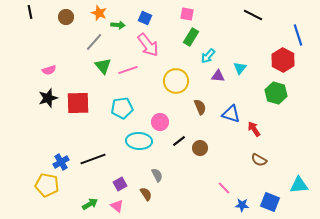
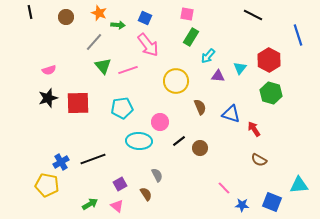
red hexagon at (283, 60): moved 14 px left
green hexagon at (276, 93): moved 5 px left
blue square at (270, 202): moved 2 px right
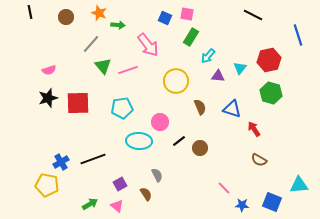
blue square at (145, 18): moved 20 px right
gray line at (94, 42): moved 3 px left, 2 px down
red hexagon at (269, 60): rotated 20 degrees clockwise
blue triangle at (231, 114): moved 1 px right, 5 px up
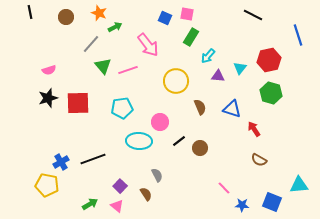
green arrow at (118, 25): moved 3 px left, 2 px down; rotated 32 degrees counterclockwise
purple square at (120, 184): moved 2 px down; rotated 16 degrees counterclockwise
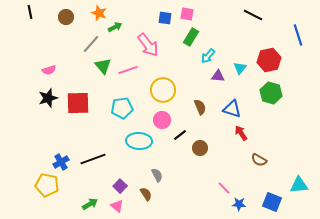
blue square at (165, 18): rotated 16 degrees counterclockwise
yellow circle at (176, 81): moved 13 px left, 9 px down
pink circle at (160, 122): moved 2 px right, 2 px up
red arrow at (254, 129): moved 13 px left, 4 px down
black line at (179, 141): moved 1 px right, 6 px up
blue star at (242, 205): moved 3 px left, 1 px up
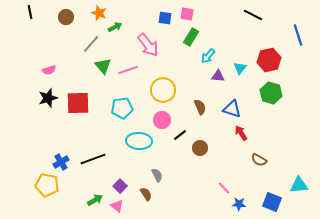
green arrow at (90, 204): moved 5 px right, 4 px up
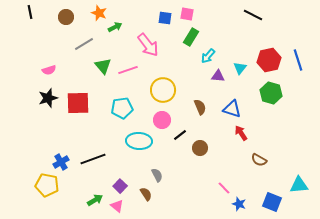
blue line at (298, 35): moved 25 px down
gray line at (91, 44): moved 7 px left; rotated 18 degrees clockwise
blue star at (239, 204): rotated 16 degrees clockwise
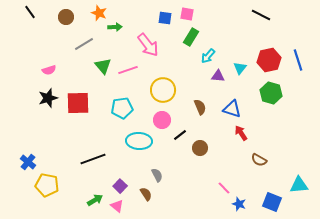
black line at (30, 12): rotated 24 degrees counterclockwise
black line at (253, 15): moved 8 px right
green arrow at (115, 27): rotated 24 degrees clockwise
blue cross at (61, 162): moved 33 px left; rotated 21 degrees counterclockwise
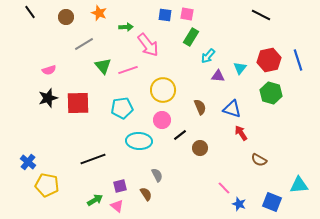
blue square at (165, 18): moved 3 px up
green arrow at (115, 27): moved 11 px right
purple square at (120, 186): rotated 32 degrees clockwise
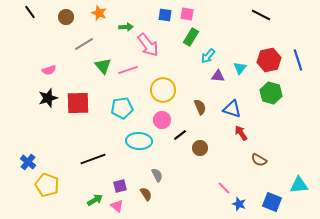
yellow pentagon at (47, 185): rotated 10 degrees clockwise
